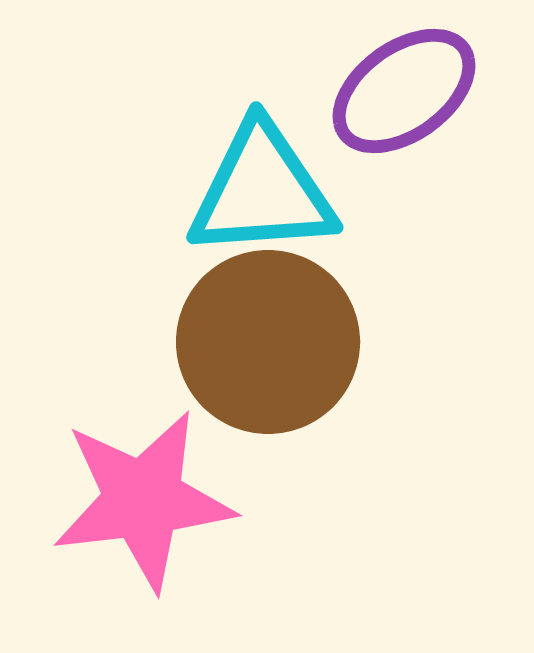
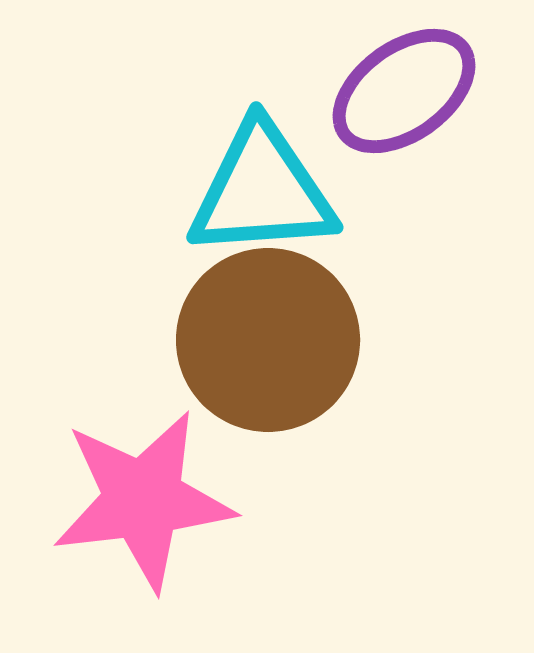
brown circle: moved 2 px up
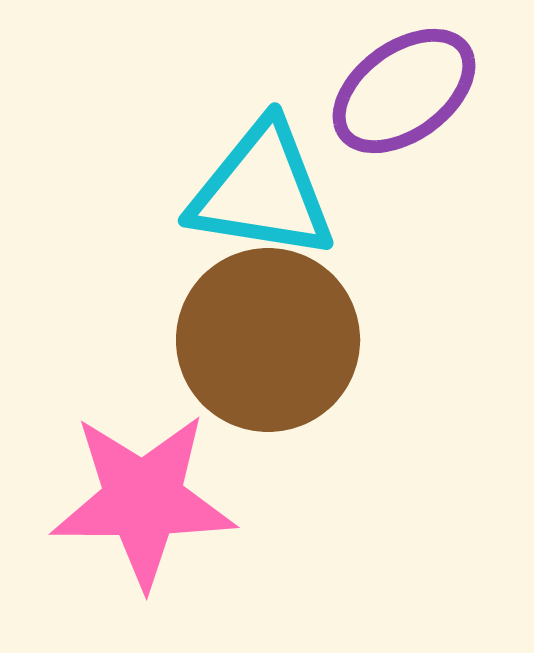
cyan triangle: rotated 13 degrees clockwise
pink star: rotated 7 degrees clockwise
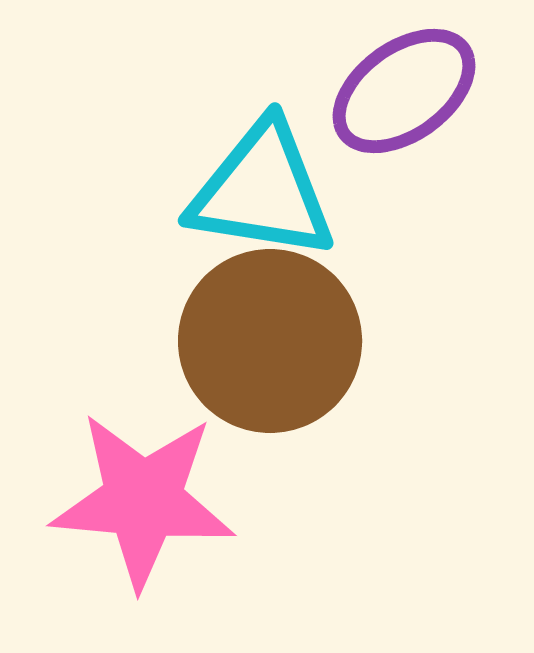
brown circle: moved 2 px right, 1 px down
pink star: rotated 5 degrees clockwise
